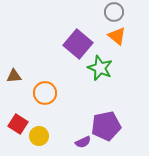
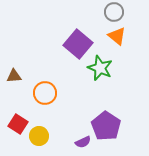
purple pentagon: rotated 28 degrees counterclockwise
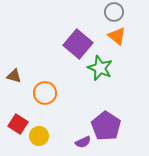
brown triangle: rotated 21 degrees clockwise
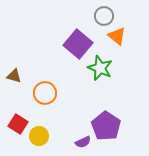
gray circle: moved 10 px left, 4 px down
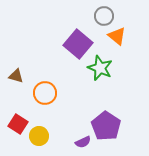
brown triangle: moved 2 px right
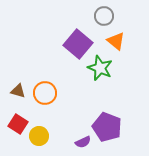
orange triangle: moved 1 px left, 5 px down
brown triangle: moved 2 px right, 15 px down
purple pentagon: moved 1 px right, 1 px down; rotated 12 degrees counterclockwise
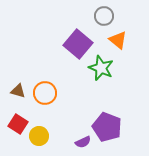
orange triangle: moved 2 px right, 1 px up
green star: moved 1 px right
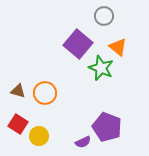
orange triangle: moved 7 px down
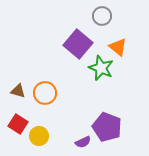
gray circle: moved 2 px left
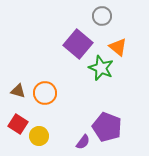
purple semicircle: rotated 28 degrees counterclockwise
